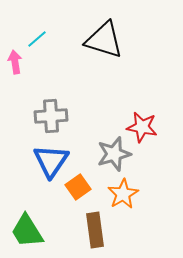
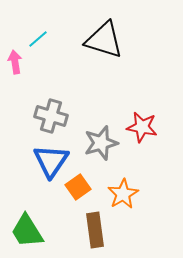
cyan line: moved 1 px right
gray cross: rotated 20 degrees clockwise
gray star: moved 13 px left, 11 px up
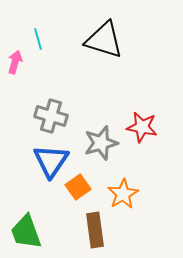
cyan line: rotated 65 degrees counterclockwise
pink arrow: rotated 25 degrees clockwise
green trapezoid: moved 1 px left, 1 px down; rotated 12 degrees clockwise
